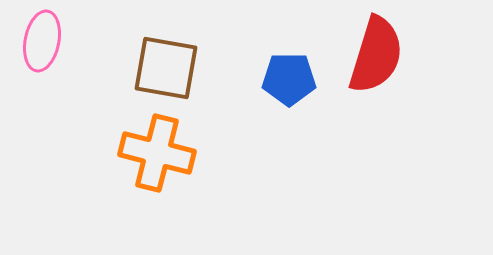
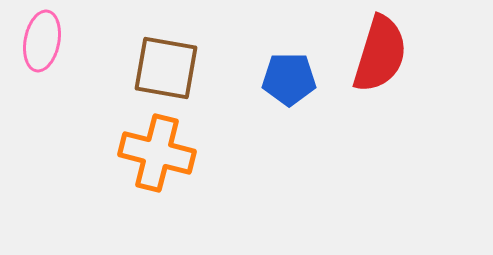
red semicircle: moved 4 px right, 1 px up
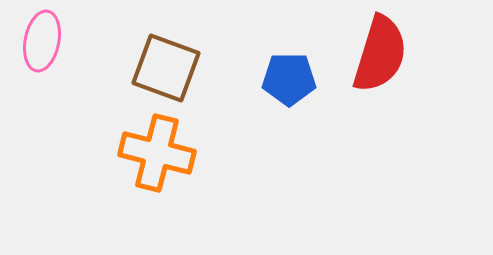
brown square: rotated 10 degrees clockwise
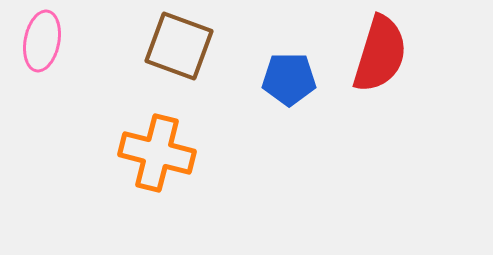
brown square: moved 13 px right, 22 px up
